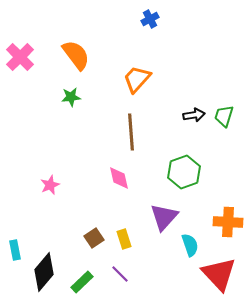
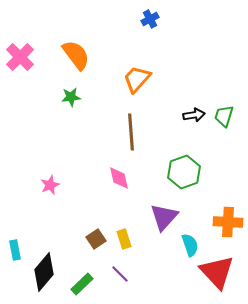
brown square: moved 2 px right, 1 px down
red triangle: moved 2 px left, 2 px up
green rectangle: moved 2 px down
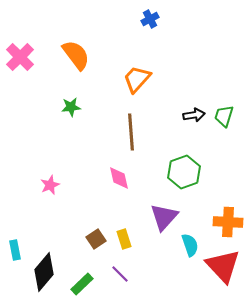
green star: moved 10 px down
red triangle: moved 6 px right, 6 px up
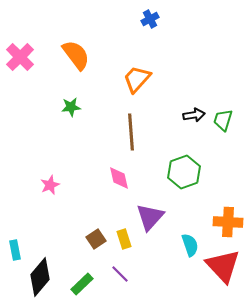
green trapezoid: moved 1 px left, 4 px down
purple triangle: moved 14 px left
black diamond: moved 4 px left, 5 px down
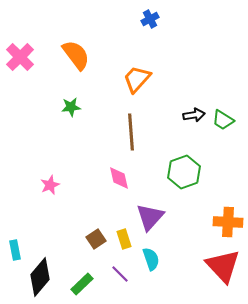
green trapezoid: rotated 75 degrees counterclockwise
cyan semicircle: moved 39 px left, 14 px down
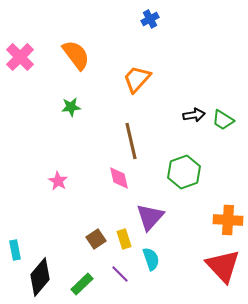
brown line: moved 9 px down; rotated 9 degrees counterclockwise
pink star: moved 8 px right, 4 px up; rotated 18 degrees counterclockwise
orange cross: moved 2 px up
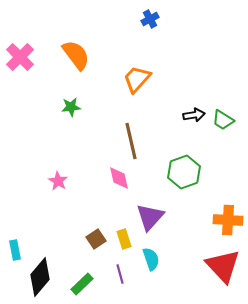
purple line: rotated 30 degrees clockwise
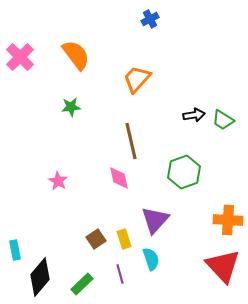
purple triangle: moved 5 px right, 3 px down
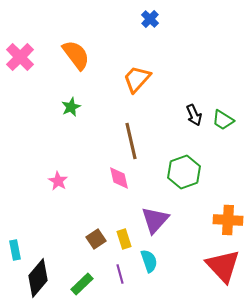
blue cross: rotated 18 degrees counterclockwise
green star: rotated 18 degrees counterclockwise
black arrow: rotated 75 degrees clockwise
cyan semicircle: moved 2 px left, 2 px down
black diamond: moved 2 px left, 1 px down
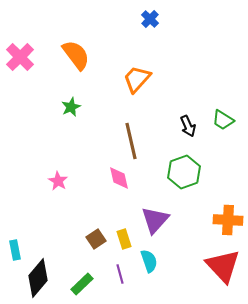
black arrow: moved 6 px left, 11 px down
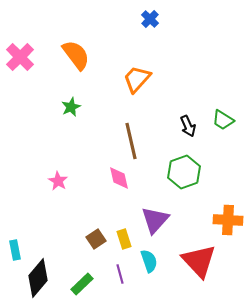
red triangle: moved 24 px left, 5 px up
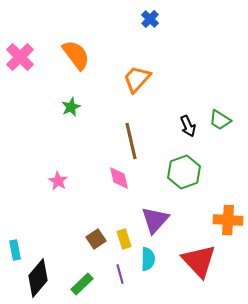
green trapezoid: moved 3 px left
cyan semicircle: moved 1 px left, 2 px up; rotated 20 degrees clockwise
